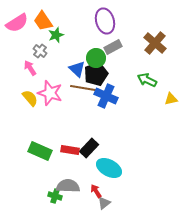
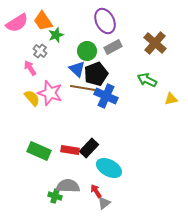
purple ellipse: rotated 10 degrees counterclockwise
green circle: moved 9 px left, 7 px up
yellow semicircle: moved 2 px right
green rectangle: moved 1 px left
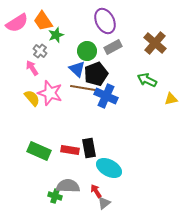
pink arrow: moved 2 px right
black rectangle: rotated 54 degrees counterclockwise
